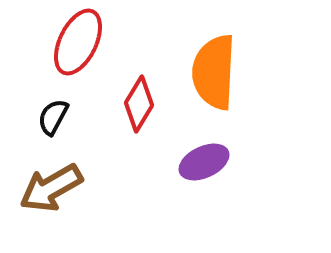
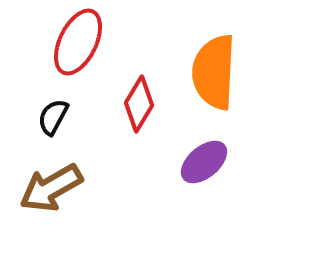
purple ellipse: rotated 15 degrees counterclockwise
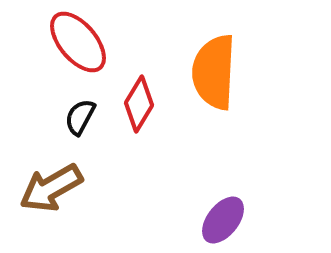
red ellipse: rotated 66 degrees counterclockwise
black semicircle: moved 27 px right
purple ellipse: moved 19 px right, 58 px down; rotated 12 degrees counterclockwise
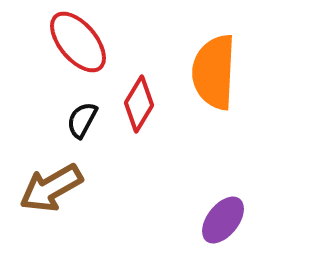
black semicircle: moved 2 px right, 3 px down
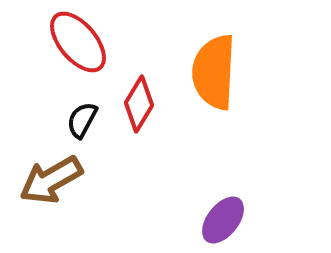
brown arrow: moved 8 px up
